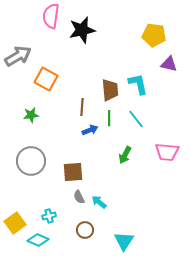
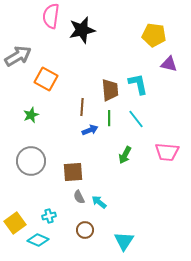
green star: rotated 14 degrees counterclockwise
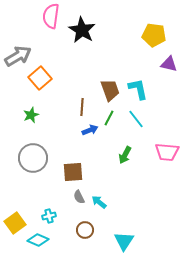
black star: rotated 28 degrees counterclockwise
orange square: moved 6 px left, 1 px up; rotated 20 degrees clockwise
cyan L-shape: moved 5 px down
brown trapezoid: rotated 15 degrees counterclockwise
green line: rotated 28 degrees clockwise
gray circle: moved 2 px right, 3 px up
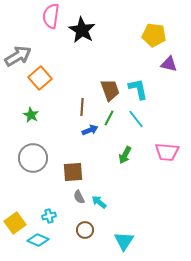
green star: rotated 21 degrees counterclockwise
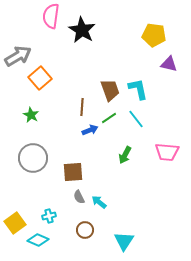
green line: rotated 28 degrees clockwise
